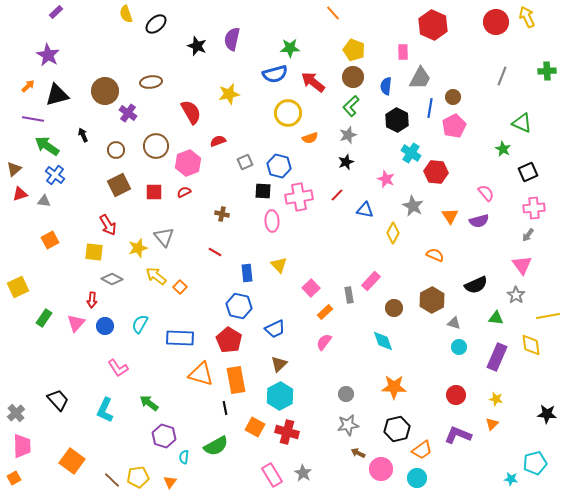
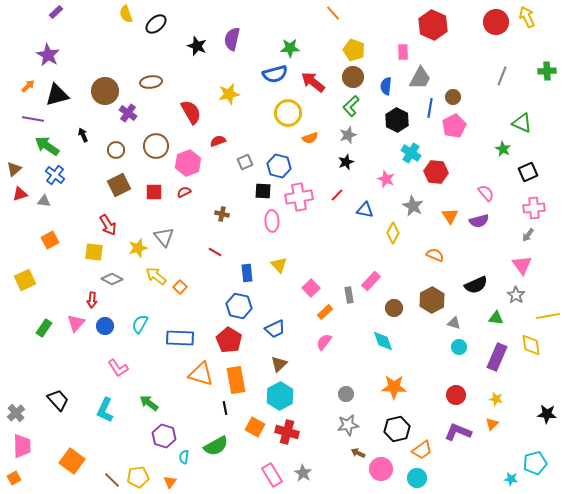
yellow square at (18, 287): moved 7 px right, 7 px up
green rectangle at (44, 318): moved 10 px down
purple L-shape at (458, 435): moved 3 px up
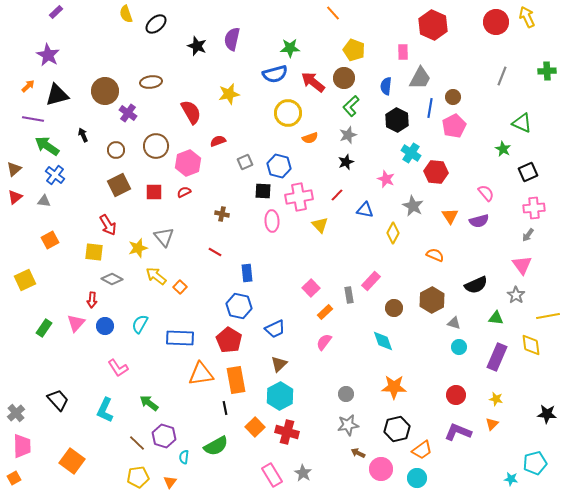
brown circle at (353, 77): moved 9 px left, 1 px down
red triangle at (20, 194): moved 5 px left, 3 px down; rotated 21 degrees counterclockwise
yellow triangle at (279, 265): moved 41 px right, 40 px up
orange triangle at (201, 374): rotated 24 degrees counterclockwise
orange square at (255, 427): rotated 18 degrees clockwise
brown line at (112, 480): moved 25 px right, 37 px up
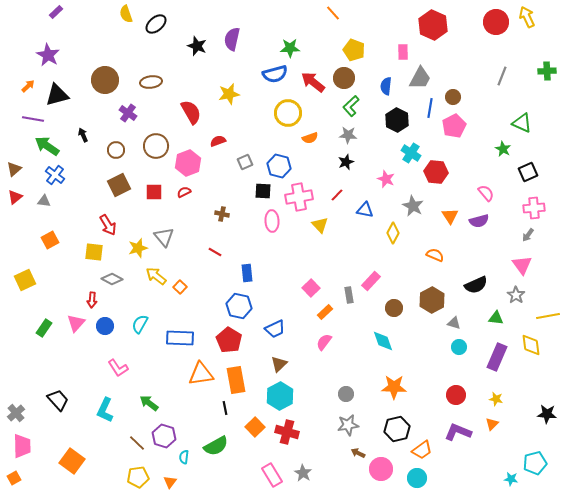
brown circle at (105, 91): moved 11 px up
gray star at (348, 135): rotated 24 degrees clockwise
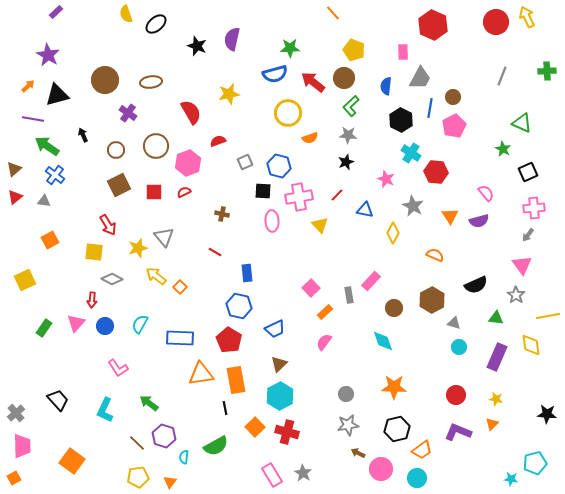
black hexagon at (397, 120): moved 4 px right
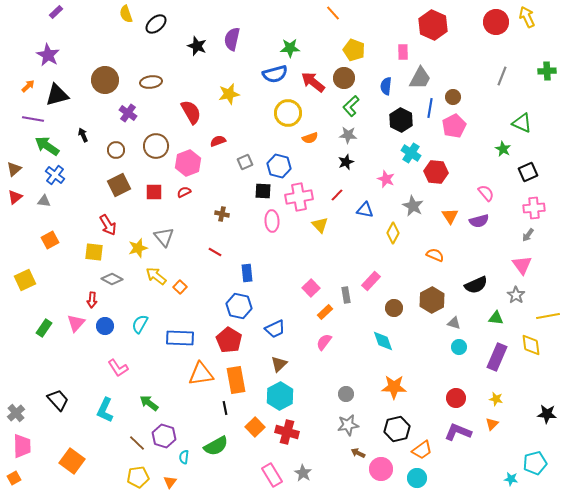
gray rectangle at (349, 295): moved 3 px left
red circle at (456, 395): moved 3 px down
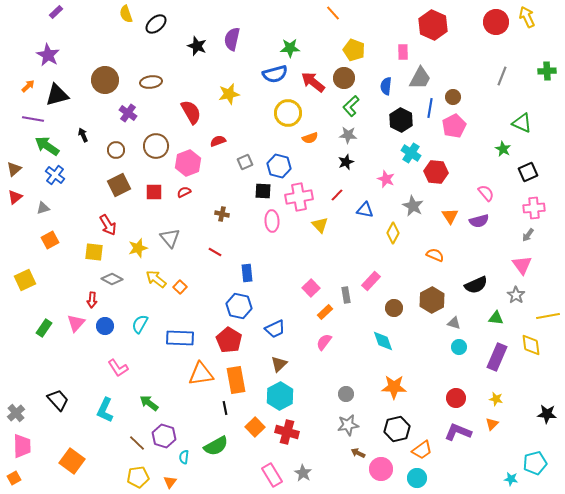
gray triangle at (44, 201): moved 1 px left, 7 px down; rotated 24 degrees counterclockwise
gray triangle at (164, 237): moved 6 px right, 1 px down
yellow arrow at (156, 276): moved 3 px down
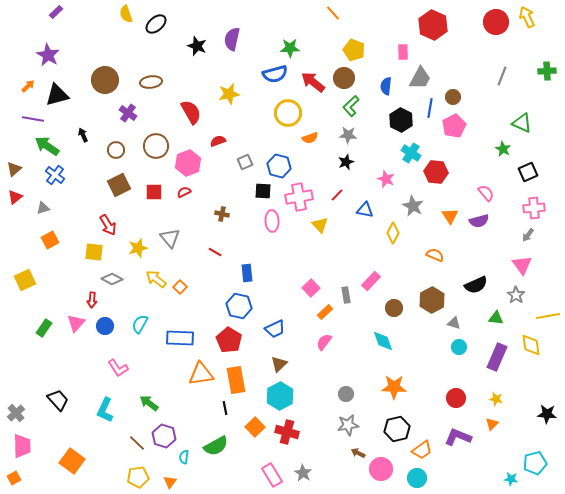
purple L-shape at (458, 432): moved 5 px down
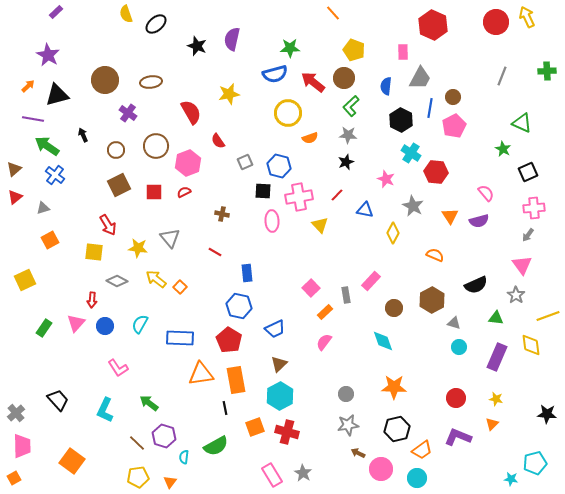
red semicircle at (218, 141): rotated 105 degrees counterclockwise
yellow star at (138, 248): rotated 24 degrees clockwise
gray diamond at (112, 279): moved 5 px right, 2 px down
yellow line at (548, 316): rotated 10 degrees counterclockwise
orange square at (255, 427): rotated 24 degrees clockwise
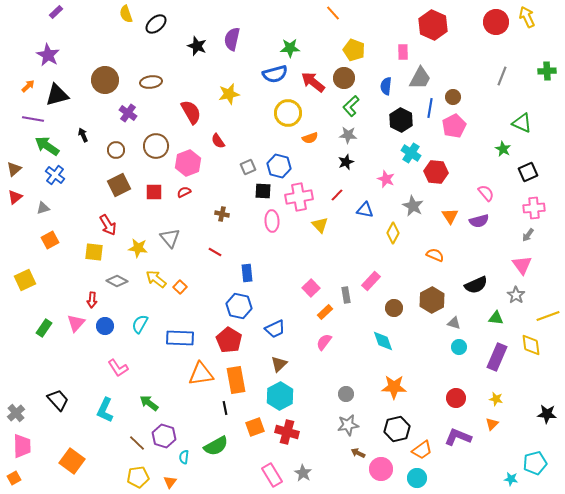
gray square at (245, 162): moved 3 px right, 5 px down
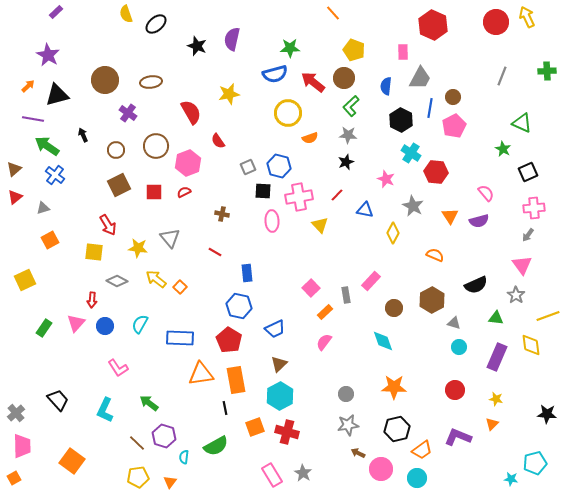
red circle at (456, 398): moved 1 px left, 8 px up
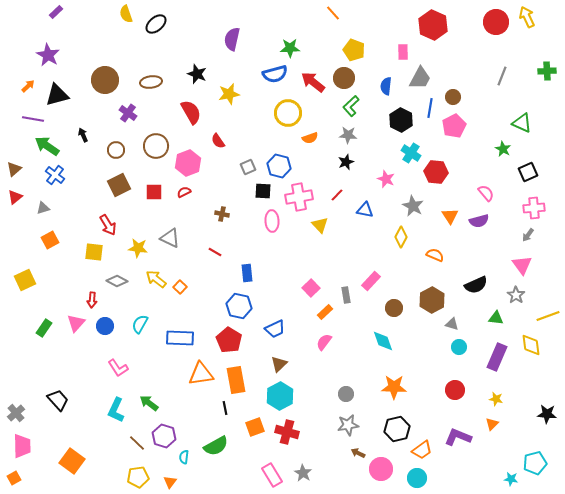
black star at (197, 46): moved 28 px down
yellow diamond at (393, 233): moved 8 px right, 4 px down
gray triangle at (170, 238): rotated 25 degrees counterclockwise
gray triangle at (454, 323): moved 2 px left, 1 px down
cyan L-shape at (105, 410): moved 11 px right
